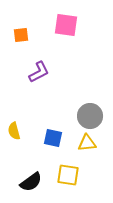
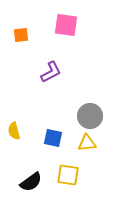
purple L-shape: moved 12 px right
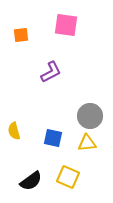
yellow square: moved 2 px down; rotated 15 degrees clockwise
black semicircle: moved 1 px up
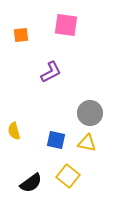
gray circle: moved 3 px up
blue square: moved 3 px right, 2 px down
yellow triangle: rotated 18 degrees clockwise
yellow square: moved 1 px up; rotated 15 degrees clockwise
black semicircle: moved 2 px down
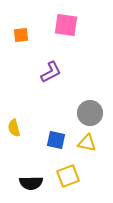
yellow semicircle: moved 3 px up
yellow square: rotated 30 degrees clockwise
black semicircle: rotated 35 degrees clockwise
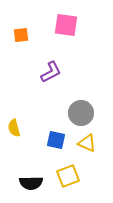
gray circle: moved 9 px left
yellow triangle: rotated 12 degrees clockwise
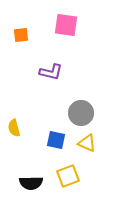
purple L-shape: rotated 40 degrees clockwise
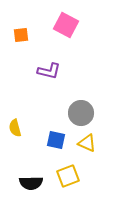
pink square: rotated 20 degrees clockwise
purple L-shape: moved 2 px left, 1 px up
yellow semicircle: moved 1 px right
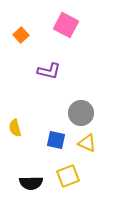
orange square: rotated 35 degrees counterclockwise
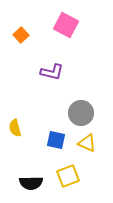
purple L-shape: moved 3 px right, 1 px down
